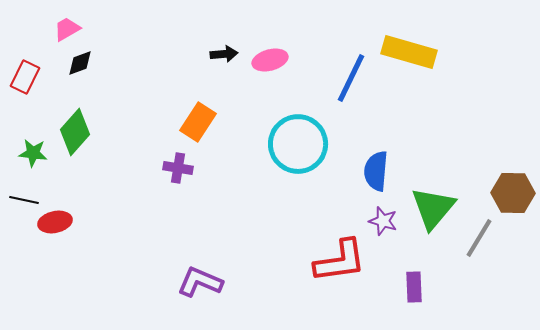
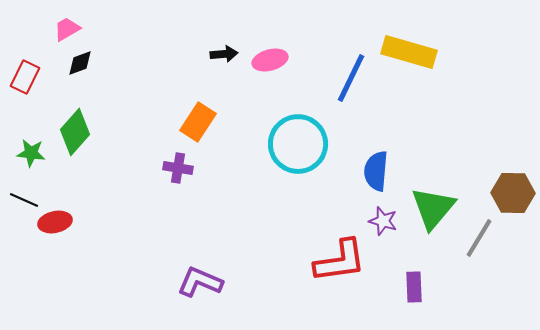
green star: moved 2 px left
black line: rotated 12 degrees clockwise
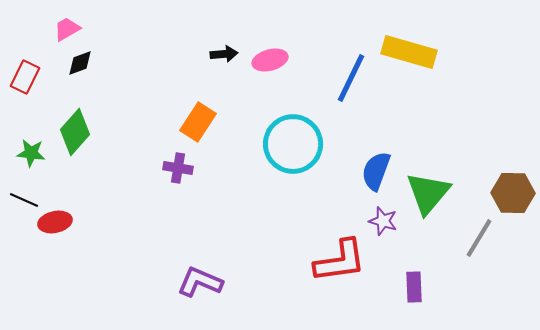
cyan circle: moved 5 px left
blue semicircle: rotated 15 degrees clockwise
green triangle: moved 5 px left, 15 px up
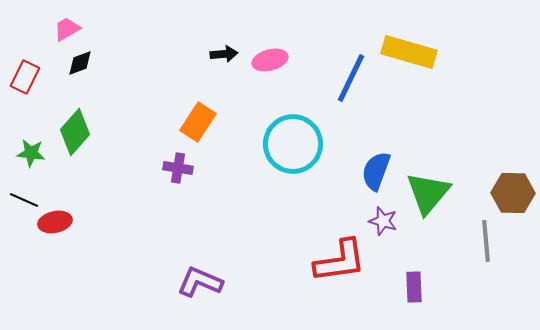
gray line: moved 7 px right, 3 px down; rotated 36 degrees counterclockwise
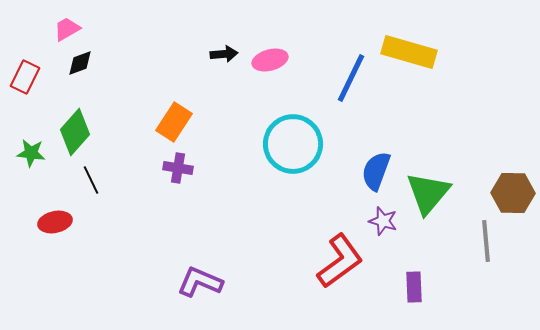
orange rectangle: moved 24 px left
black line: moved 67 px right, 20 px up; rotated 40 degrees clockwise
red L-shape: rotated 28 degrees counterclockwise
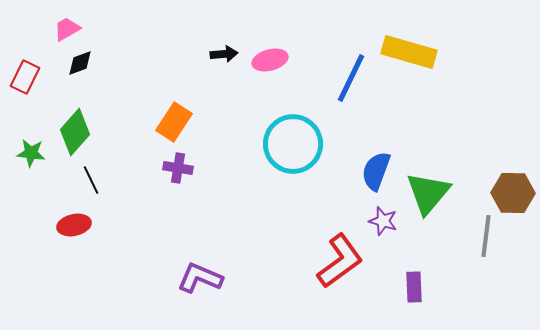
red ellipse: moved 19 px right, 3 px down
gray line: moved 5 px up; rotated 12 degrees clockwise
purple L-shape: moved 4 px up
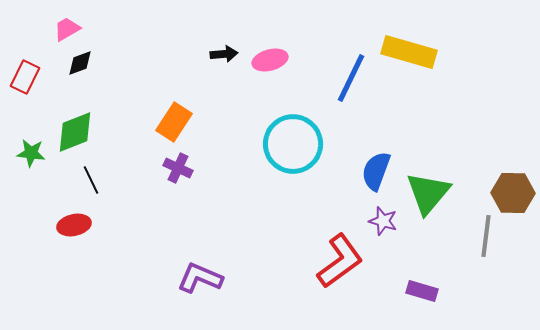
green diamond: rotated 27 degrees clockwise
purple cross: rotated 16 degrees clockwise
purple rectangle: moved 8 px right, 4 px down; rotated 72 degrees counterclockwise
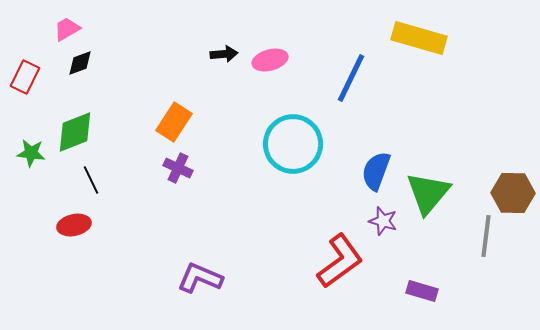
yellow rectangle: moved 10 px right, 14 px up
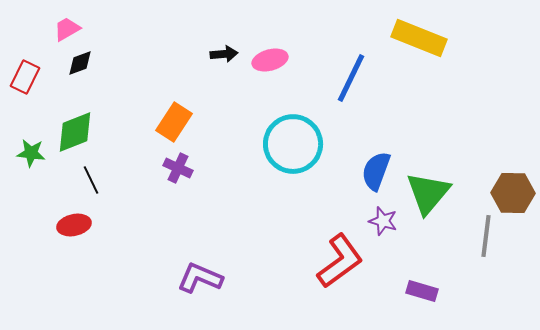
yellow rectangle: rotated 6 degrees clockwise
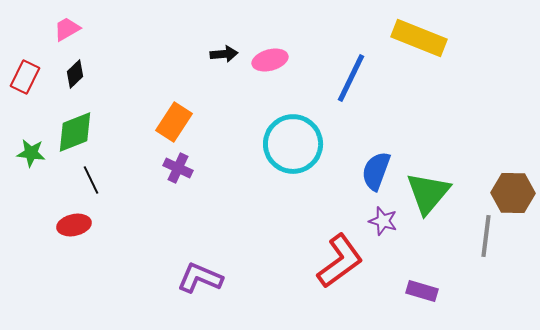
black diamond: moved 5 px left, 11 px down; rotated 24 degrees counterclockwise
